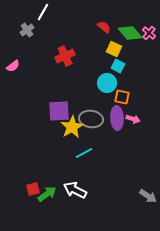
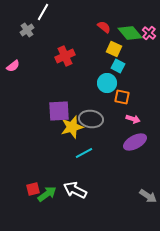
purple ellipse: moved 18 px right, 24 px down; rotated 65 degrees clockwise
yellow star: rotated 15 degrees clockwise
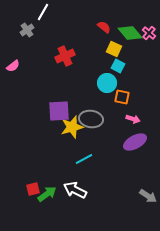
cyan line: moved 6 px down
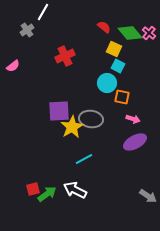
yellow star: rotated 15 degrees counterclockwise
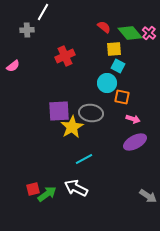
gray cross: rotated 32 degrees clockwise
yellow square: rotated 28 degrees counterclockwise
gray ellipse: moved 6 px up
white arrow: moved 1 px right, 2 px up
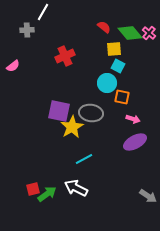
purple square: rotated 15 degrees clockwise
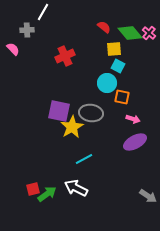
pink semicircle: moved 17 px up; rotated 96 degrees counterclockwise
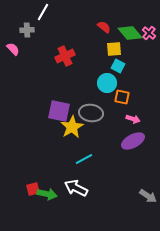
purple ellipse: moved 2 px left, 1 px up
green arrow: rotated 48 degrees clockwise
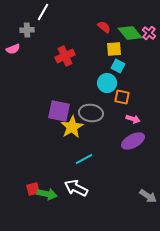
pink semicircle: rotated 112 degrees clockwise
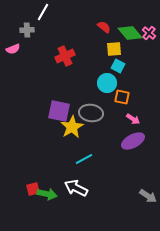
pink arrow: rotated 16 degrees clockwise
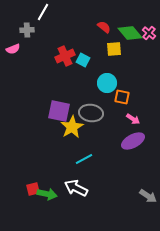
cyan square: moved 35 px left, 6 px up
